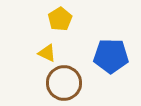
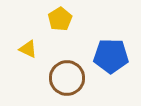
yellow triangle: moved 19 px left, 4 px up
brown circle: moved 3 px right, 5 px up
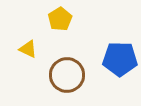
blue pentagon: moved 9 px right, 3 px down
brown circle: moved 3 px up
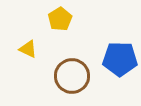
brown circle: moved 5 px right, 1 px down
